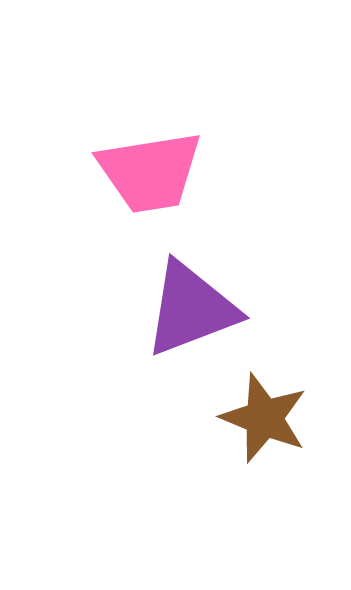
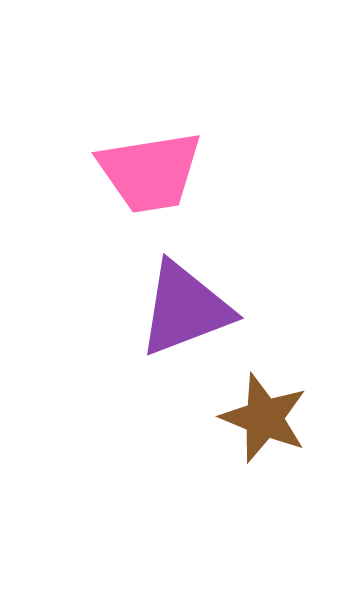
purple triangle: moved 6 px left
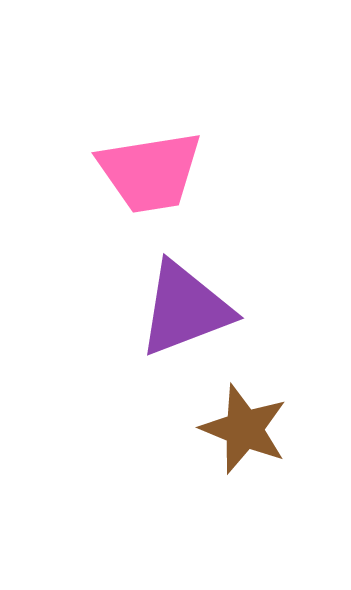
brown star: moved 20 px left, 11 px down
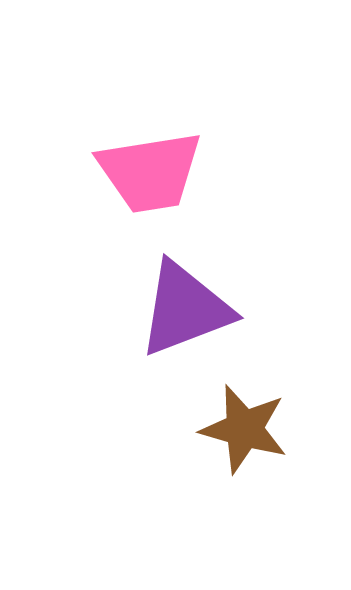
brown star: rotated 6 degrees counterclockwise
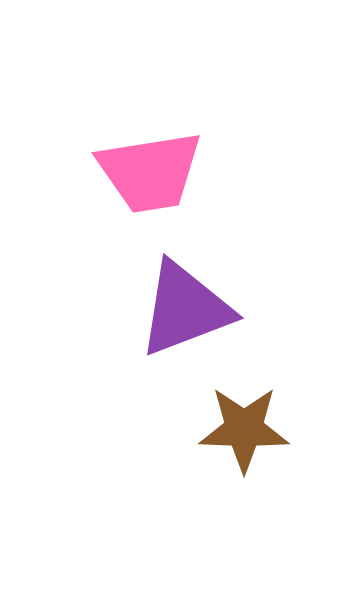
brown star: rotated 14 degrees counterclockwise
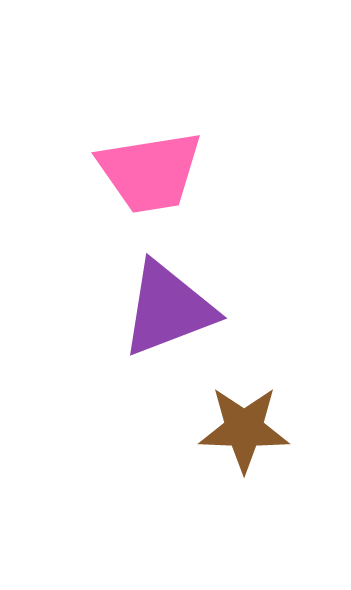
purple triangle: moved 17 px left
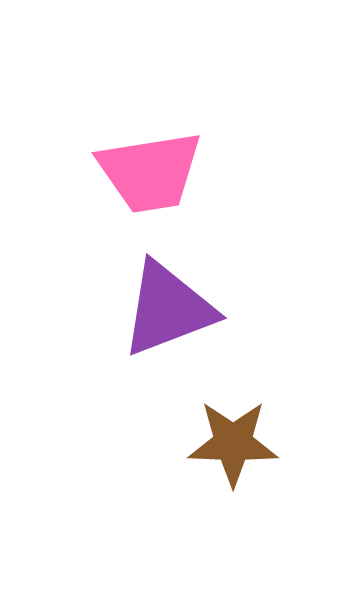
brown star: moved 11 px left, 14 px down
